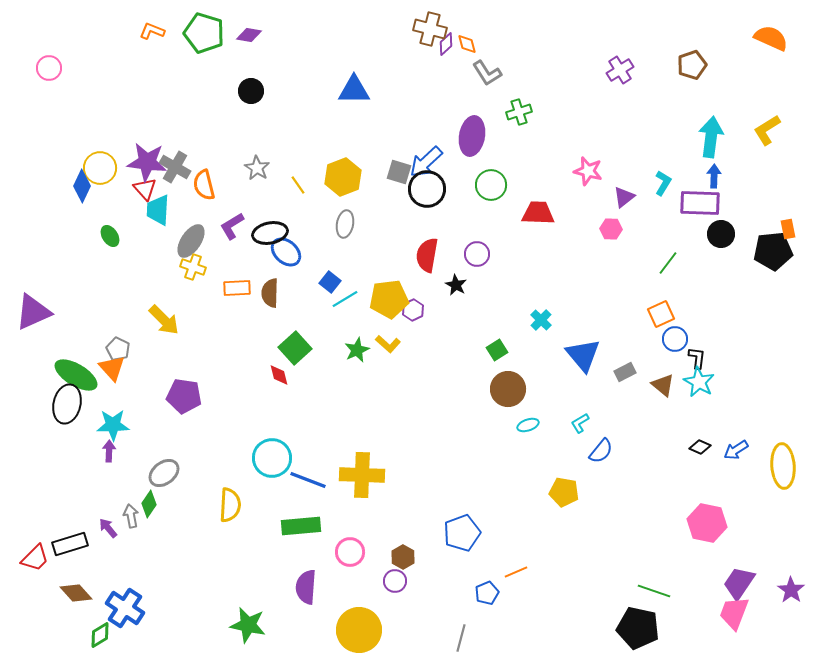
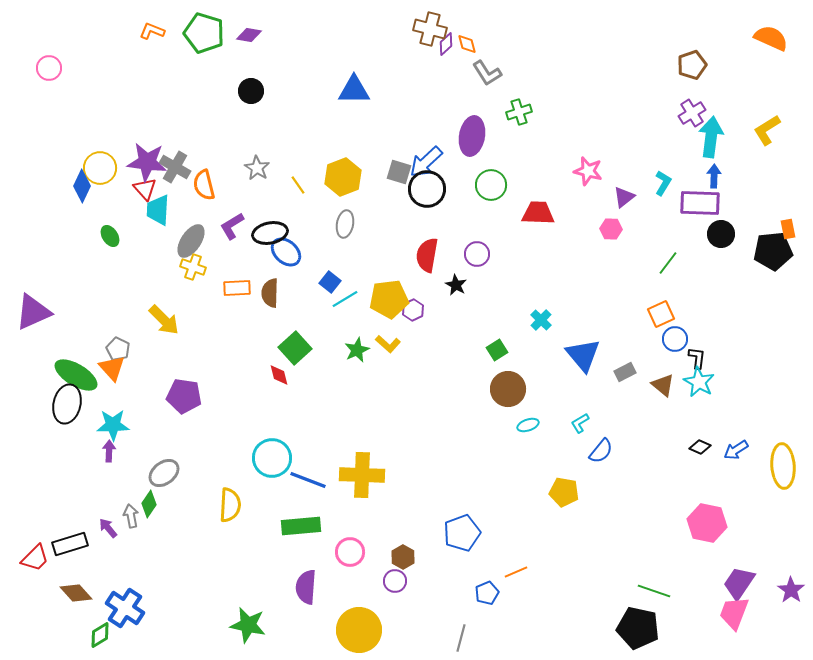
purple cross at (620, 70): moved 72 px right, 43 px down
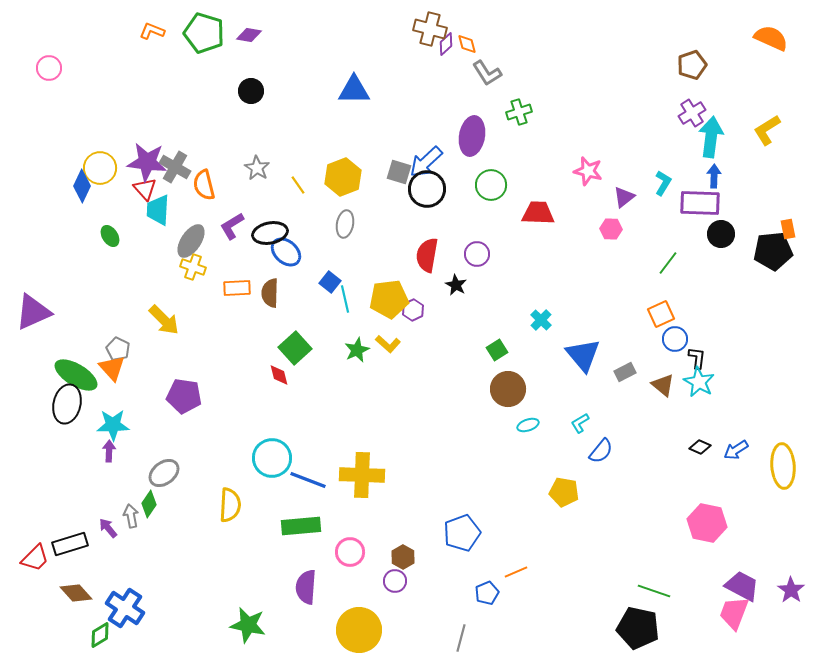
cyan line at (345, 299): rotated 72 degrees counterclockwise
purple trapezoid at (739, 583): moved 3 px right, 3 px down; rotated 84 degrees clockwise
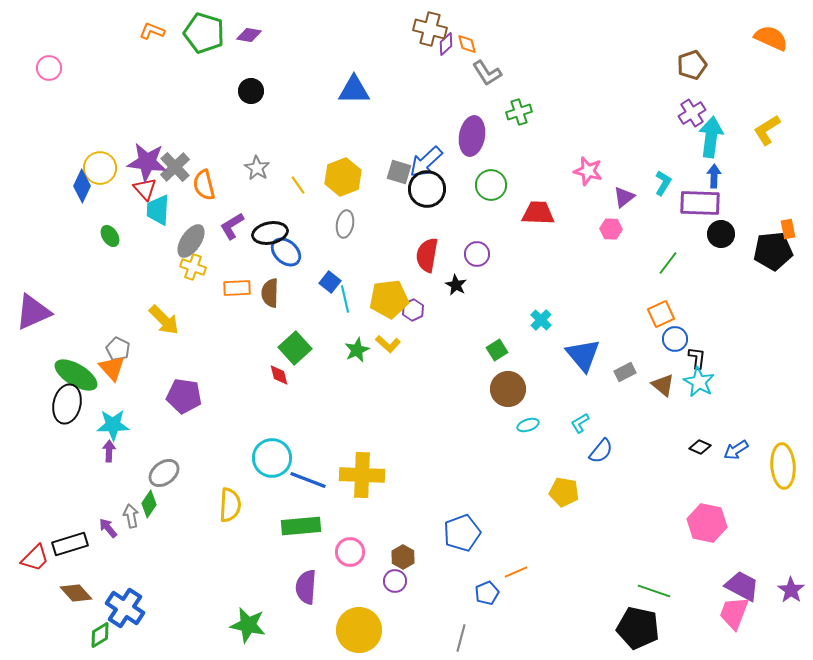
gray cross at (175, 167): rotated 16 degrees clockwise
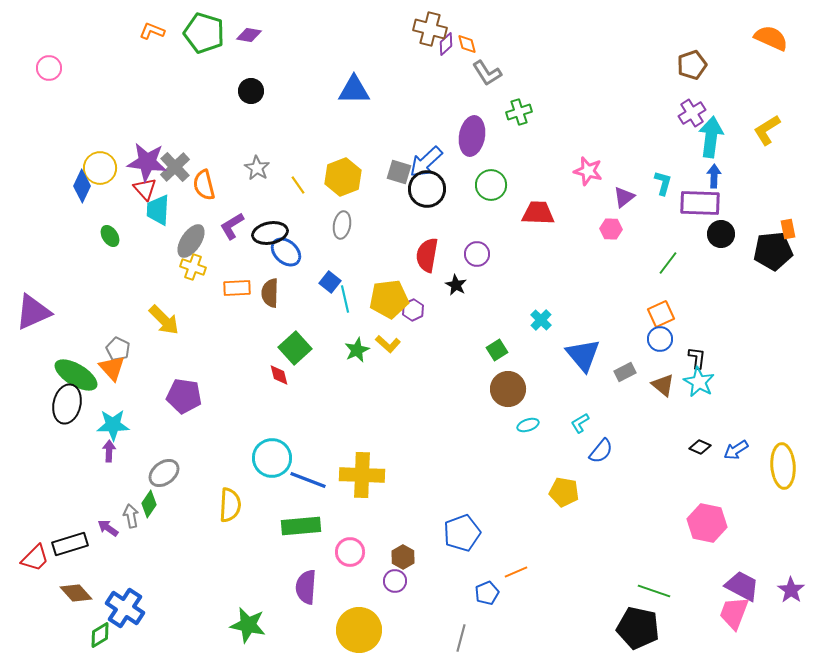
cyan L-shape at (663, 183): rotated 15 degrees counterclockwise
gray ellipse at (345, 224): moved 3 px left, 1 px down
blue circle at (675, 339): moved 15 px left
purple arrow at (108, 528): rotated 15 degrees counterclockwise
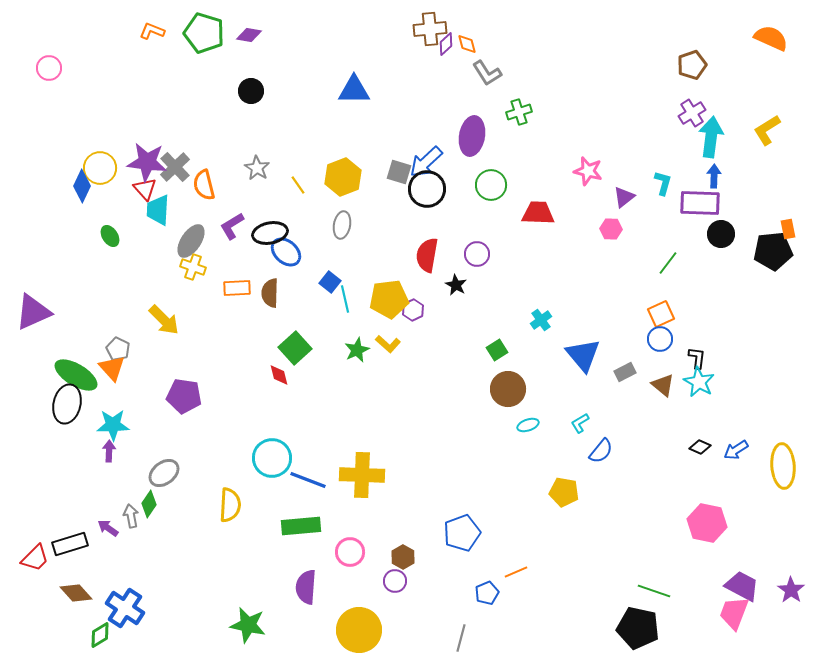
brown cross at (430, 29): rotated 20 degrees counterclockwise
cyan cross at (541, 320): rotated 10 degrees clockwise
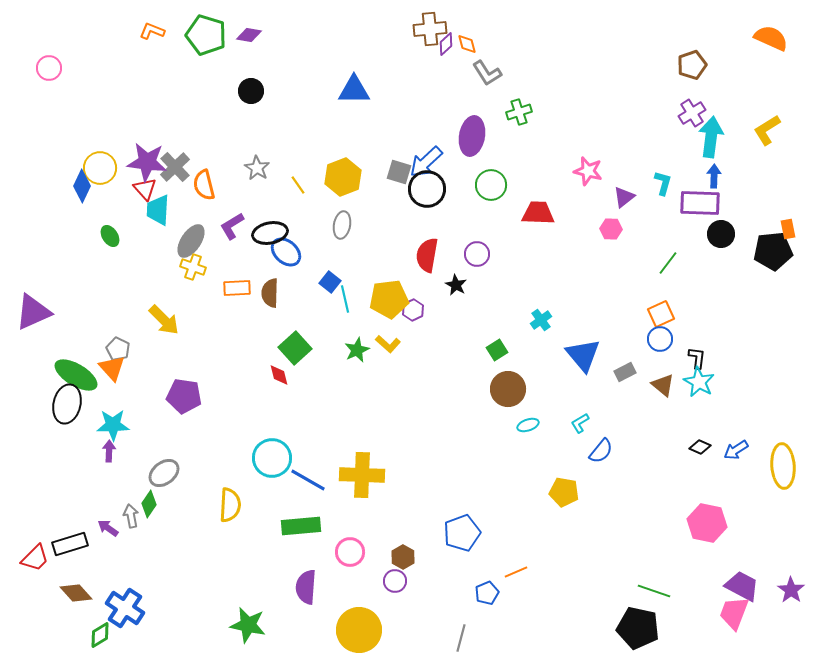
green pentagon at (204, 33): moved 2 px right, 2 px down
blue line at (308, 480): rotated 9 degrees clockwise
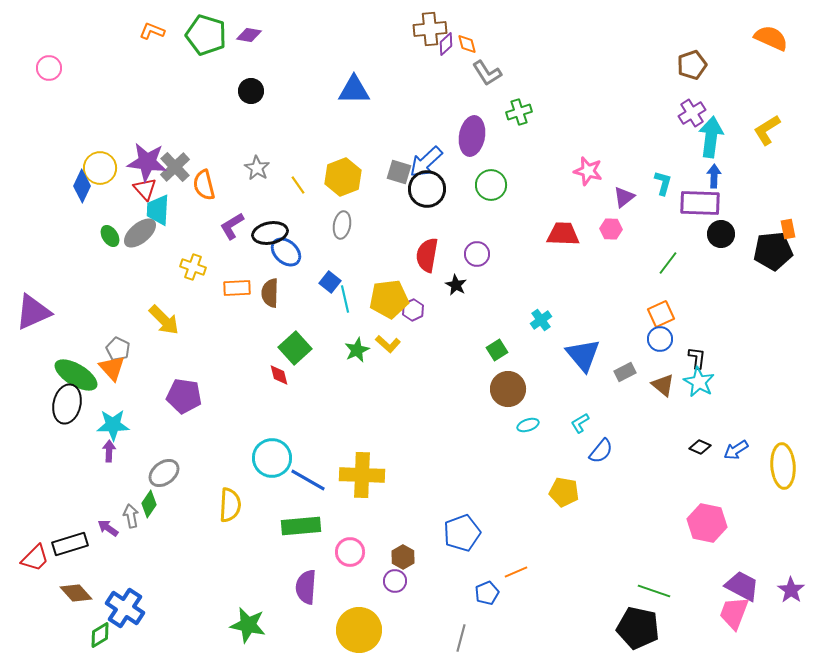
red trapezoid at (538, 213): moved 25 px right, 21 px down
gray ellipse at (191, 241): moved 51 px left, 8 px up; rotated 16 degrees clockwise
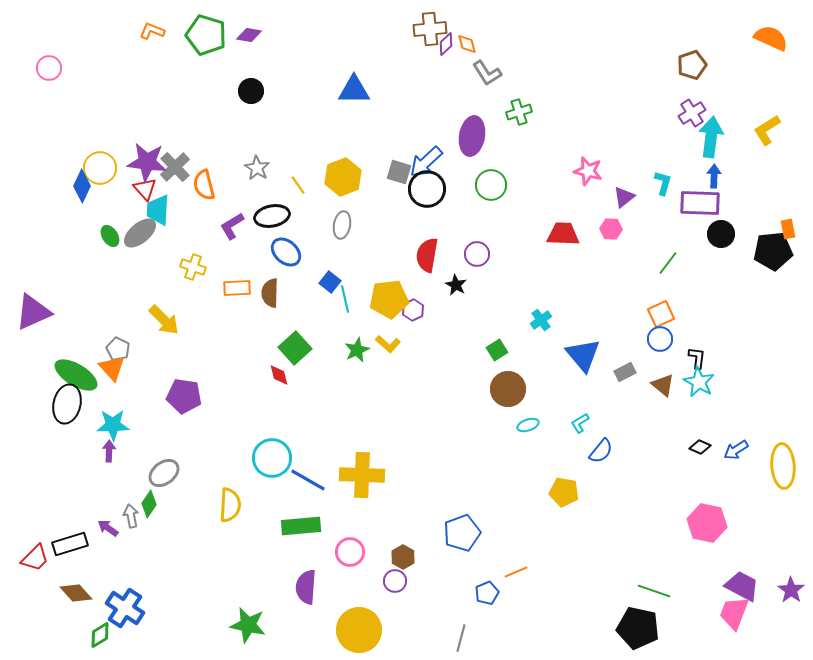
black ellipse at (270, 233): moved 2 px right, 17 px up
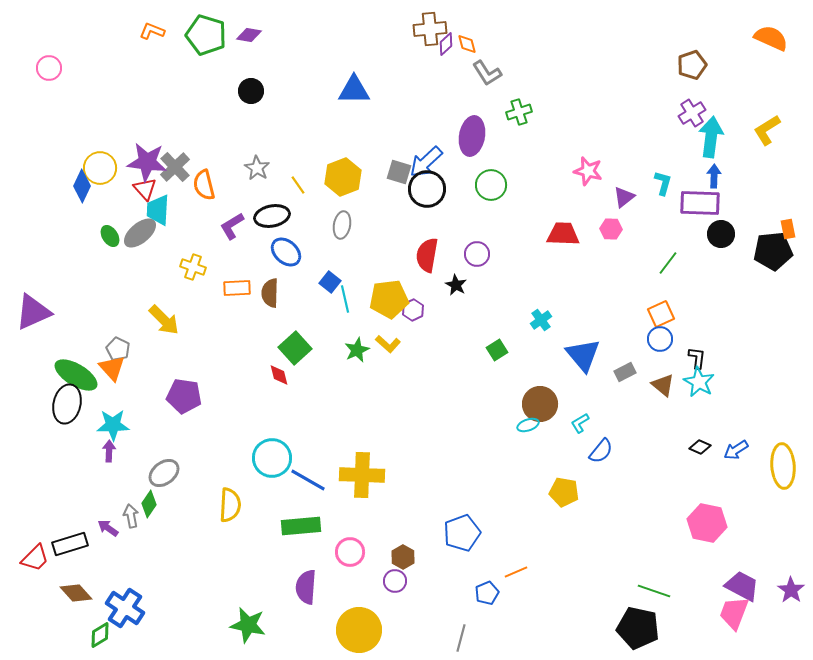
brown circle at (508, 389): moved 32 px right, 15 px down
